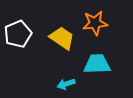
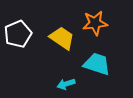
cyan trapezoid: rotated 20 degrees clockwise
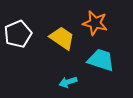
orange star: rotated 20 degrees clockwise
cyan trapezoid: moved 4 px right, 4 px up
cyan arrow: moved 2 px right, 2 px up
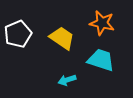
orange star: moved 7 px right
cyan arrow: moved 1 px left, 2 px up
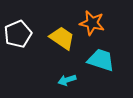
orange star: moved 10 px left
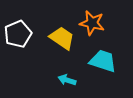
cyan trapezoid: moved 2 px right, 1 px down
cyan arrow: rotated 36 degrees clockwise
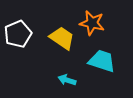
cyan trapezoid: moved 1 px left
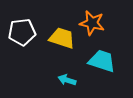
white pentagon: moved 4 px right, 2 px up; rotated 16 degrees clockwise
yellow trapezoid: rotated 16 degrees counterclockwise
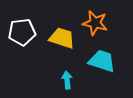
orange star: moved 3 px right
cyan arrow: rotated 66 degrees clockwise
